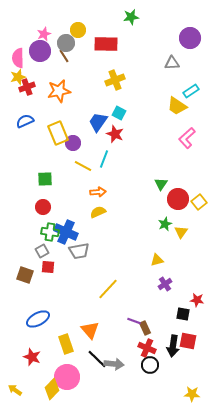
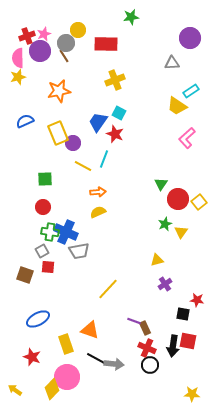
red cross at (27, 87): moved 51 px up
orange triangle at (90, 330): rotated 30 degrees counterclockwise
black line at (97, 359): rotated 15 degrees counterclockwise
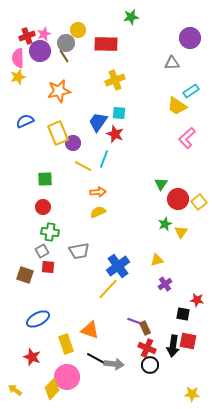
cyan square at (119, 113): rotated 24 degrees counterclockwise
blue cross at (66, 232): moved 52 px right, 34 px down; rotated 30 degrees clockwise
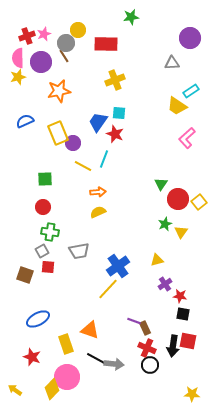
purple circle at (40, 51): moved 1 px right, 11 px down
red star at (197, 300): moved 17 px left, 4 px up
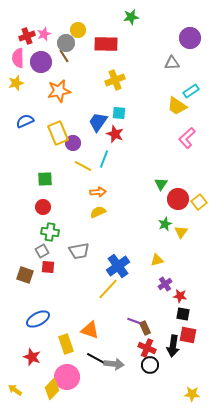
yellow star at (18, 77): moved 2 px left, 6 px down
red square at (188, 341): moved 6 px up
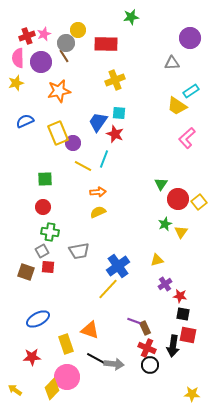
brown square at (25, 275): moved 1 px right, 3 px up
red star at (32, 357): rotated 24 degrees counterclockwise
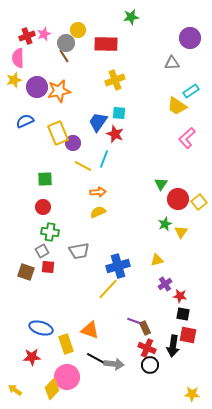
purple circle at (41, 62): moved 4 px left, 25 px down
yellow star at (16, 83): moved 2 px left, 3 px up
blue cross at (118, 266): rotated 20 degrees clockwise
blue ellipse at (38, 319): moved 3 px right, 9 px down; rotated 45 degrees clockwise
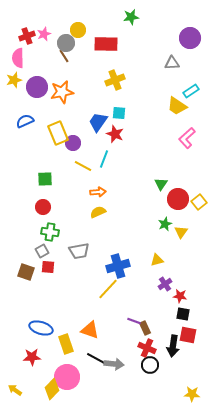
orange star at (59, 91): moved 3 px right, 1 px down
